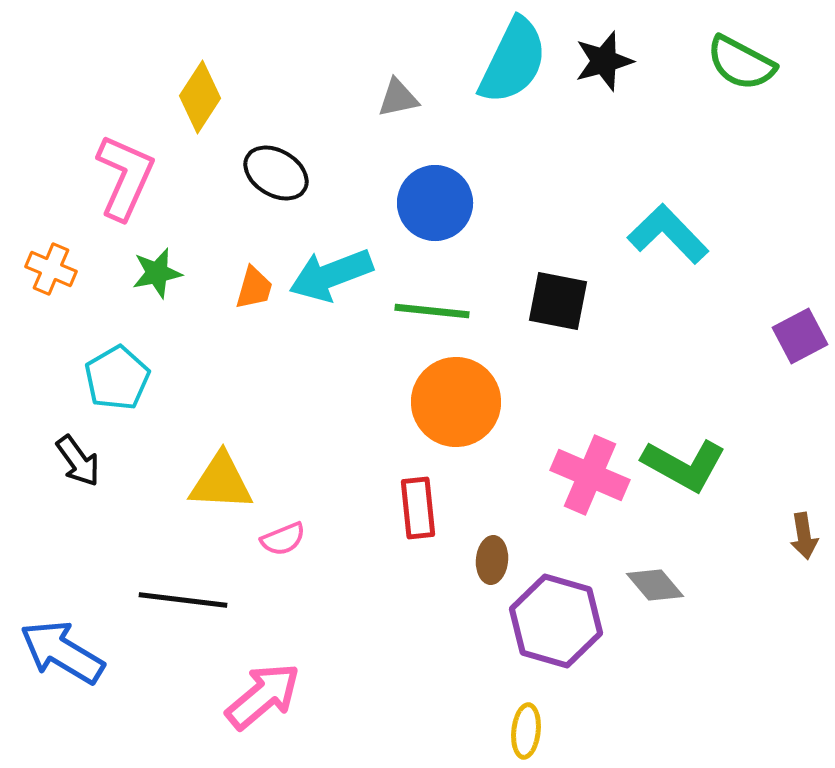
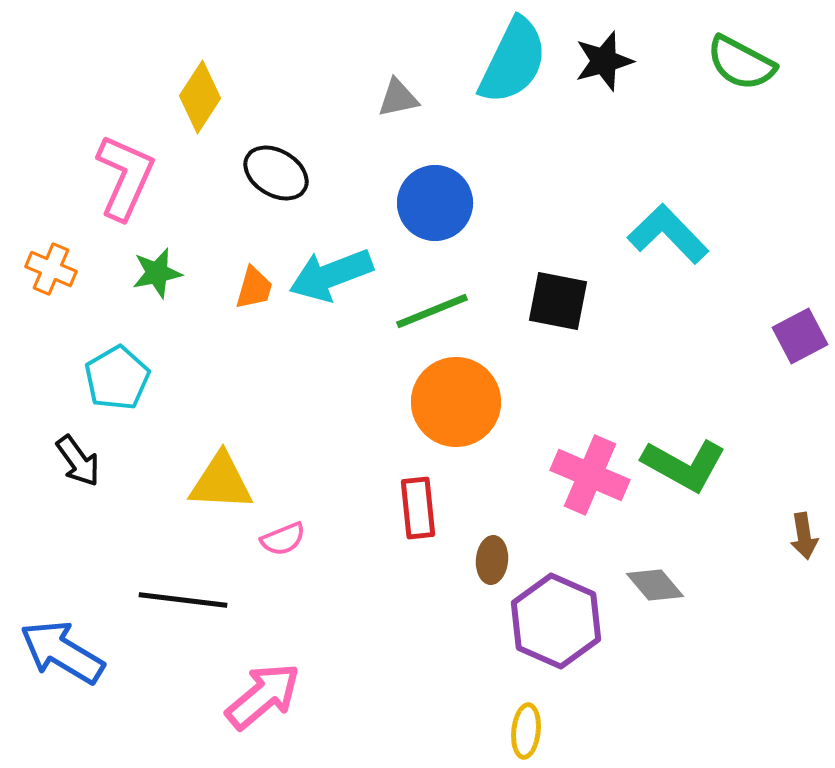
green line: rotated 28 degrees counterclockwise
purple hexagon: rotated 8 degrees clockwise
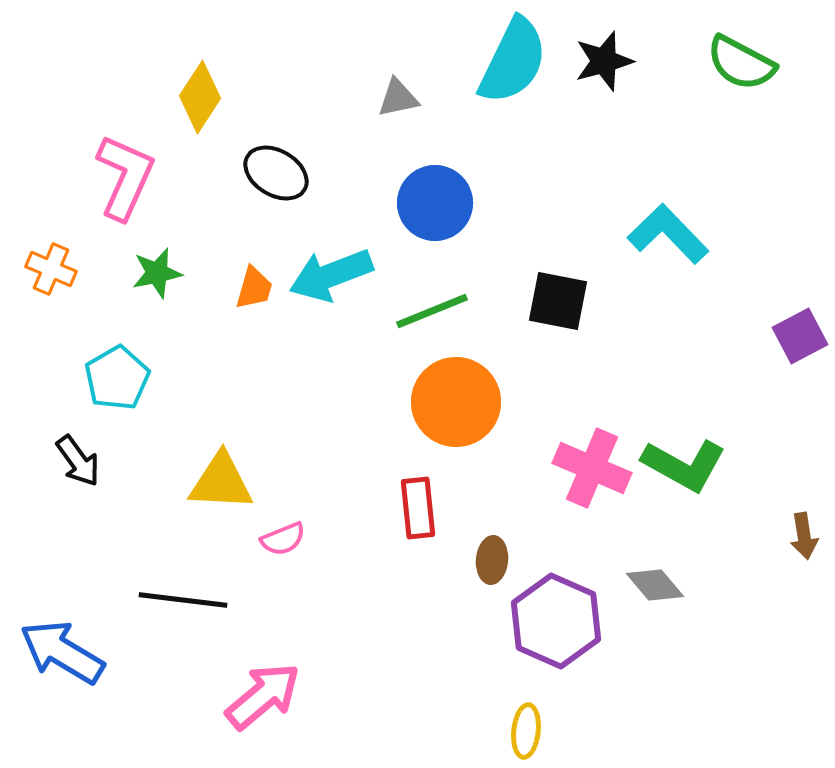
pink cross: moved 2 px right, 7 px up
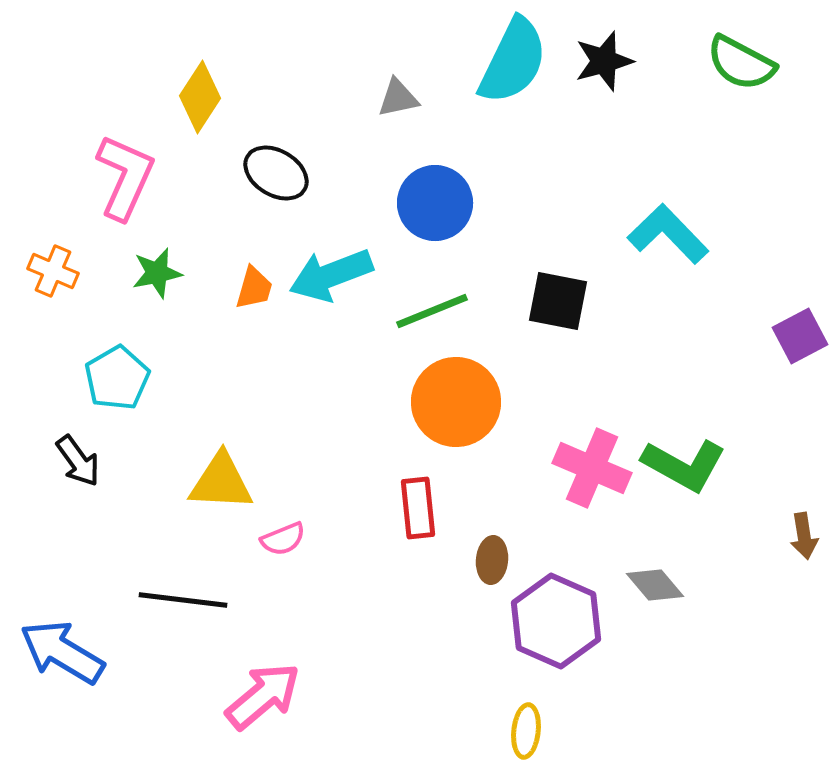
orange cross: moved 2 px right, 2 px down
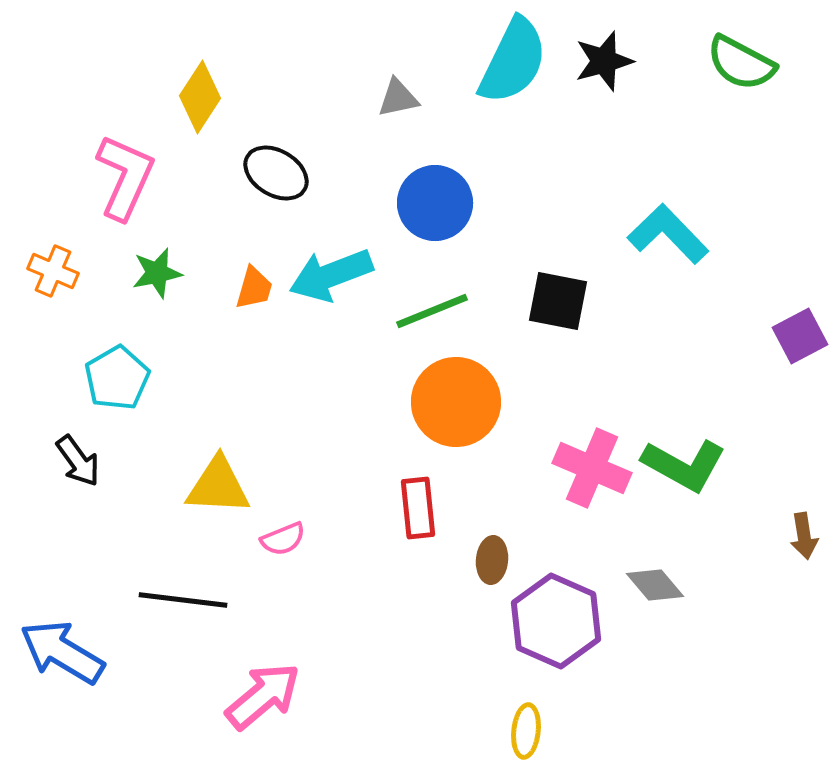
yellow triangle: moved 3 px left, 4 px down
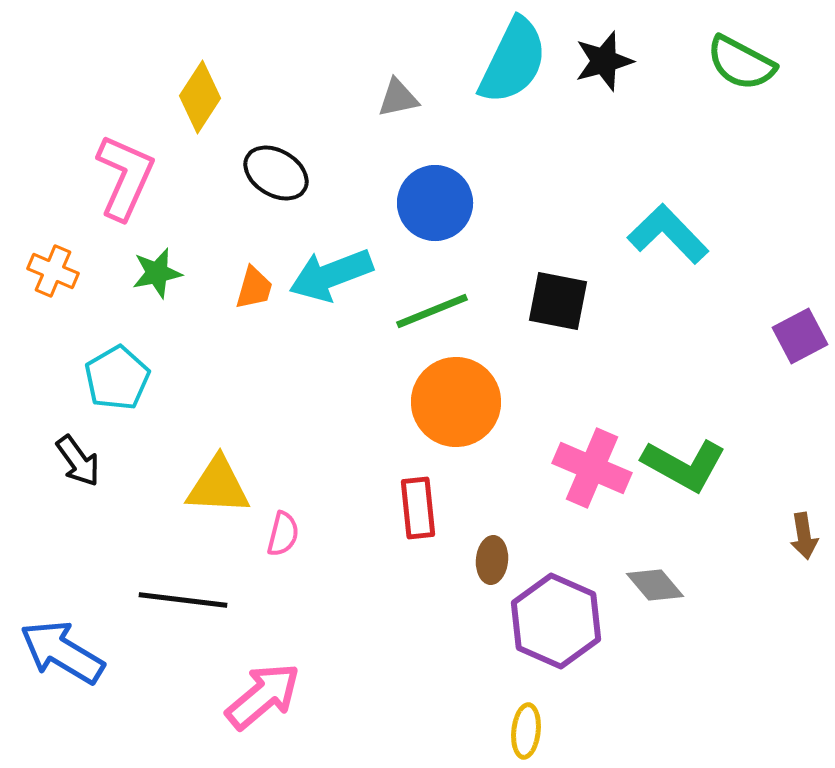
pink semicircle: moved 5 px up; rotated 54 degrees counterclockwise
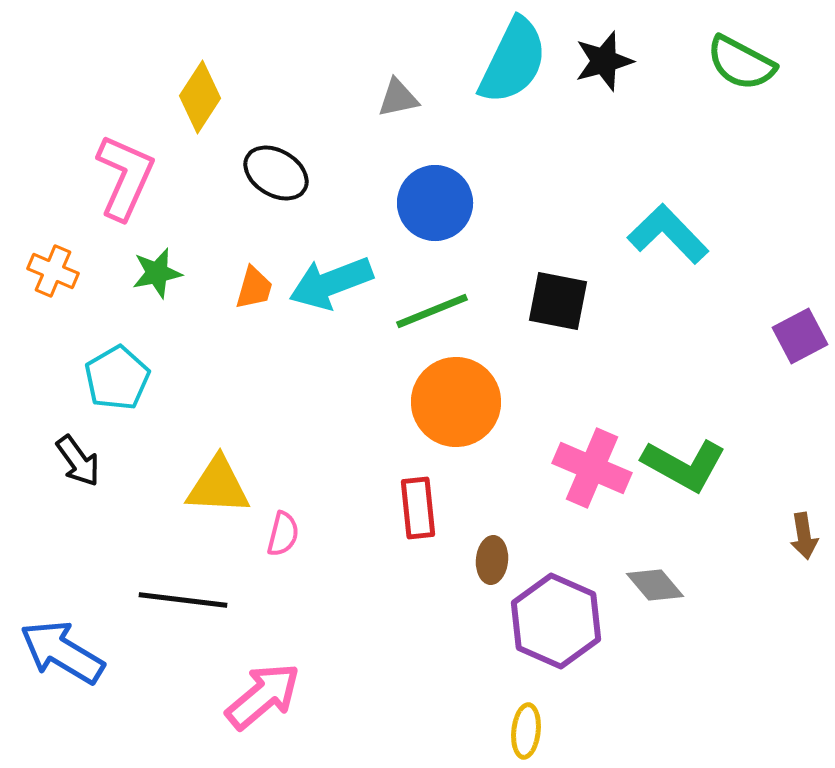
cyan arrow: moved 8 px down
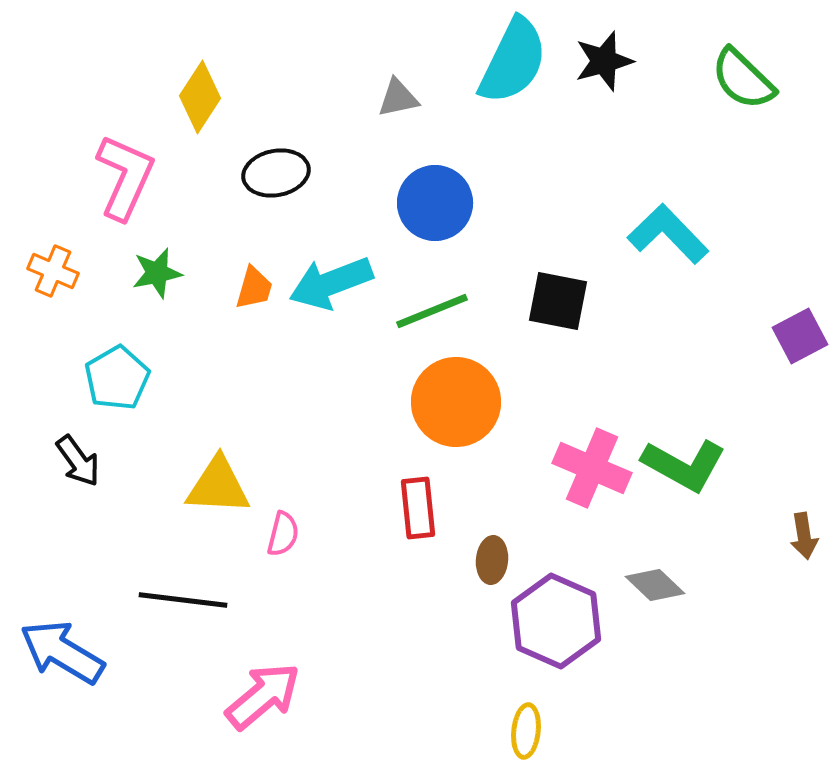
green semicircle: moved 2 px right, 16 px down; rotated 16 degrees clockwise
black ellipse: rotated 42 degrees counterclockwise
gray diamond: rotated 6 degrees counterclockwise
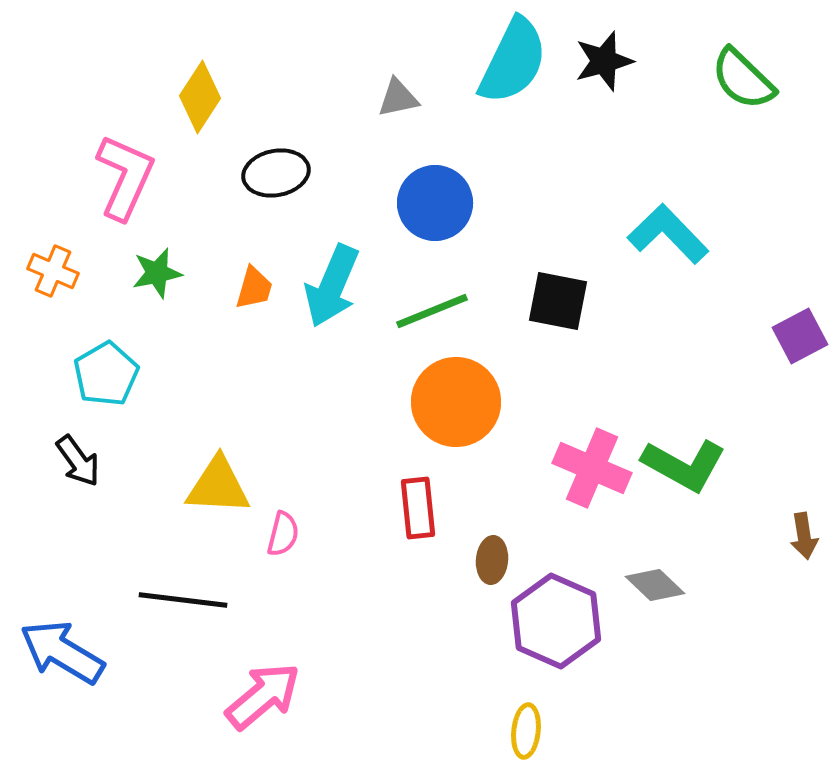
cyan arrow: moved 1 px right, 3 px down; rotated 46 degrees counterclockwise
cyan pentagon: moved 11 px left, 4 px up
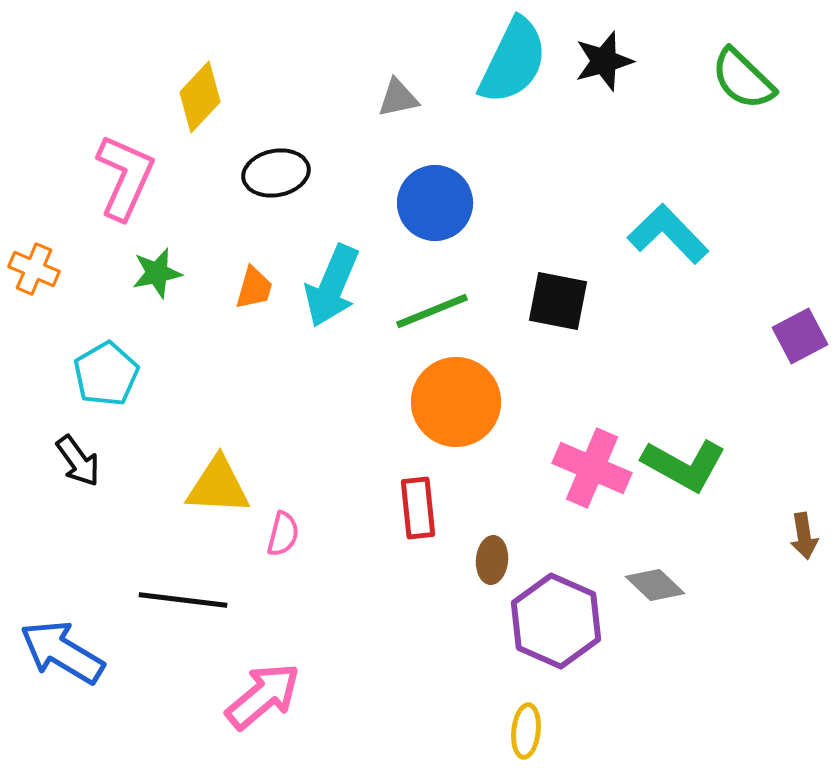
yellow diamond: rotated 10 degrees clockwise
orange cross: moved 19 px left, 2 px up
